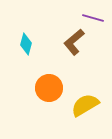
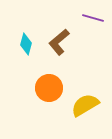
brown L-shape: moved 15 px left
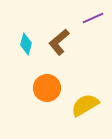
purple line: rotated 40 degrees counterclockwise
orange circle: moved 2 px left
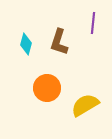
purple line: moved 5 px down; rotated 60 degrees counterclockwise
brown L-shape: rotated 32 degrees counterclockwise
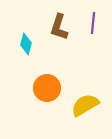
brown L-shape: moved 15 px up
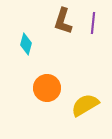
brown L-shape: moved 4 px right, 6 px up
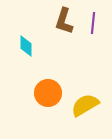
brown L-shape: moved 1 px right
cyan diamond: moved 2 px down; rotated 15 degrees counterclockwise
orange circle: moved 1 px right, 5 px down
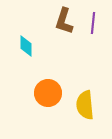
yellow semicircle: rotated 64 degrees counterclockwise
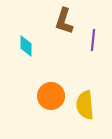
purple line: moved 17 px down
orange circle: moved 3 px right, 3 px down
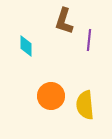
purple line: moved 4 px left
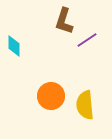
purple line: moved 2 px left; rotated 50 degrees clockwise
cyan diamond: moved 12 px left
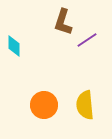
brown L-shape: moved 1 px left, 1 px down
orange circle: moved 7 px left, 9 px down
